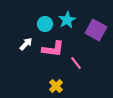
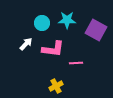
cyan star: rotated 30 degrees clockwise
cyan circle: moved 3 px left, 1 px up
pink line: rotated 56 degrees counterclockwise
yellow cross: rotated 16 degrees clockwise
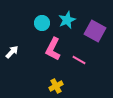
cyan star: rotated 24 degrees counterclockwise
purple square: moved 1 px left, 1 px down
white arrow: moved 14 px left, 8 px down
pink L-shape: rotated 110 degrees clockwise
pink line: moved 3 px right, 3 px up; rotated 32 degrees clockwise
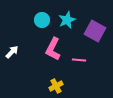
cyan circle: moved 3 px up
pink line: rotated 24 degrees counterclockwise
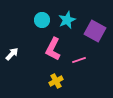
white arrow: moved 2 px down
pink line: rotated 24 degrees counterclockwise
yellow cross: moved 5 px up
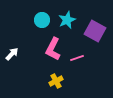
pink line: moved 2 px left, 2 px up
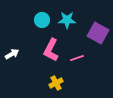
cyan star: rotated 24 degrees clockwise
purple square: moved 3 px right, 2 px down
pink L-shape: moved 2 px left, 1 px down
white arrow: rotated 16 degrees clockwise
yellow cross: moved 2 px down
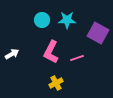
pink L-shape: moved 2 px down
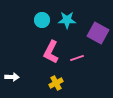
white arrow: moved 23 px down; rotated 32 degrees clockwise
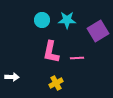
purple square: moved 2 px up; rotated 30 degrees clockwise
pink L-shape: rotated 15 degrees counterclockwise
pink line: rotated 16 degrees clockwise
